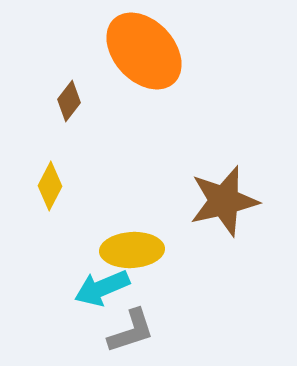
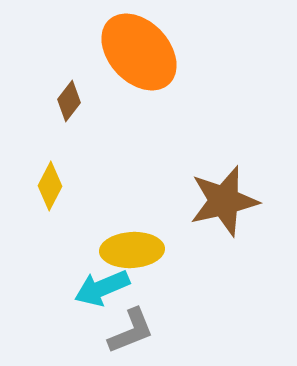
orange ellipse: moved 5 px left, 1 px down
gray L-shape: rotated 4 degrees counterclockwise
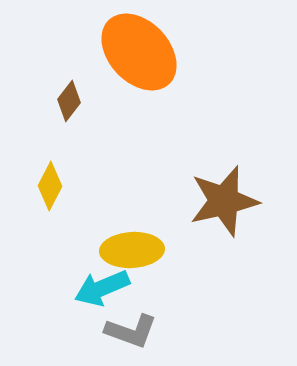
gray L-shape: rotated 42 degrees clockwise
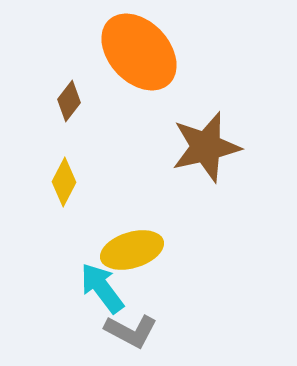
yellow diamond: moved 14 px right, 4 px up
brown star: moved 18 px left, 54 px up
yellow ellipse: rotated 14 degrees counterclockwise
cyan arrow: rotated 76 degrees clockwise
gray L-shape: rotated 8 degrees clockwise
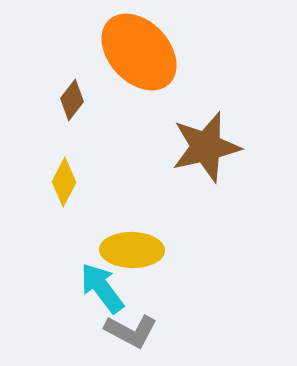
brown diamond: moved 3 px right, 1 px up
yellow ellipse: rotated 18 degrees clockwise
